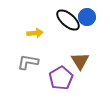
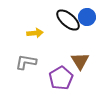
gray L-shape: moved 2 px left
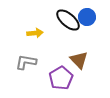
brown triangle: moved 1 px left, 1 px up; rotated 12 degrees counterclockwise
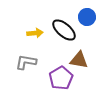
black ellipse: moved 4 px left, 10 px down
brown triangle: rotated 36 degrees counterclockwise
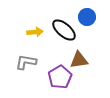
yellow arrow: moved 1 px up
brown triangle: rotated 18 degrees counterclockwise
purple pentagon: moved 1 px left, 1 px up
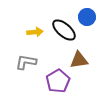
purple pentagon: moved 2 px left, 4 px down
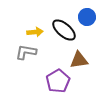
gray L-shape: moved 10 px up
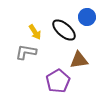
yellow arrow: rotated 63 degrees clockwise
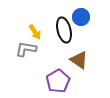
blue circle: moved 6 px left
black ellipse: rotated 35 degrees clockwise
gray L-shape: moved 3 px up
brown triangle: rotated 42 degrees clockwise
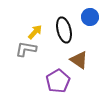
blue circle: moved 9 px right
yellow arrow: rotated 105 degrees counterclockwise
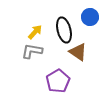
gray L-shape: moved 6 px right, 2 px down
brown triangle: moved 1 px left, 8 px up
